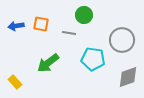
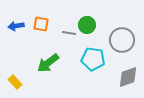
green circle: moved 3 px right, 10 px down
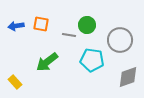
gray line: moved 2 px down
gray circle: moved 2 px left
cyan pentagon: moved 1 px left, 1 px down
green arrow: moved 1 px left, 1 px up
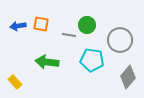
blue arrow: moved 2 px right
green arrow: rotated 45 degrees clockwise
gray diamond: rotated 30 degrees counterclockwise
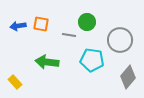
green circle: moved 3 px up
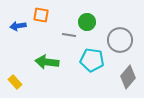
orange square: moved 9 px up
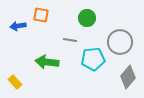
green circle: moved 4 px up
gray line: moved 1 px right, 5 px down
gray circle: moved 2 px down
cyan pentagon: moved 1 px right, 1 px up; rotated 15 degrees counterclockwise
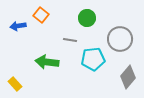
orange square: rotated 28 degrees clockwise
gray circle: moved 3 px up
yellow rectangle: moved 2 px down
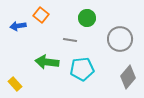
cyan pentagon: moved 11 px left, 10 px down
